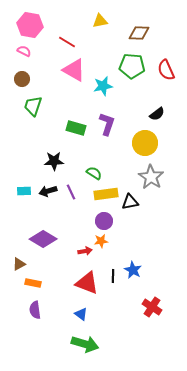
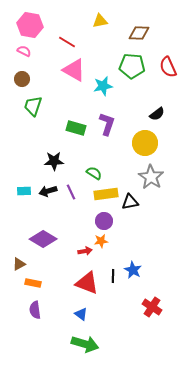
red semicircle: moved 2 px right, 3 px up
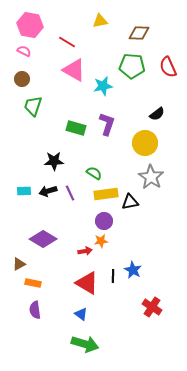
purple line: moved 1 px left, 1 px down
red triangle: rotated 10 degrees clockwise
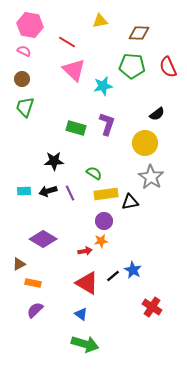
pink triangle: rotated 15 degrees clockwise
green trapezoid: moved 8 px left, 1 px down
black line: rotated 48 degrees clockwise
purple semicircle: rotated 54 degrees clockwise
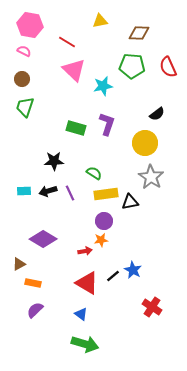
orange star: moved 1 px up
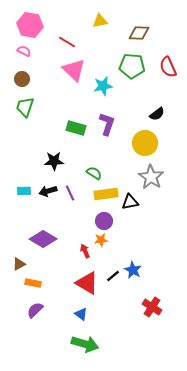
red arrow: rotated 104 degrees counterclockwise
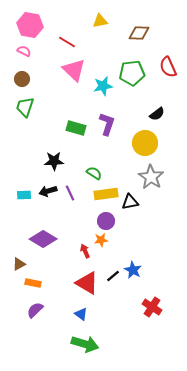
green pentagon: moved 7 px down; rotated 10 degrees counterclockwise
cyan rectangle: moved 4 px down
purple circle: moved 2 px right
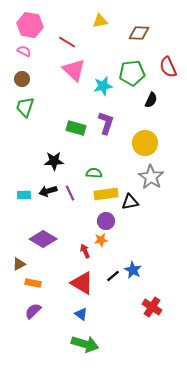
black semicircle: moved 6 px left, 14 px up; rotated 28 degrees counterclockwise
purple L-shape: moved 1 px left, 1 px up
green semicircle: rotated 28 degrees counterclockwise
red triangle: moved 5 px left
purple semicircle: moved 2 px left, 1 px down
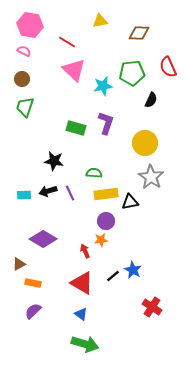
black star: rotated 12 degrees clockwise
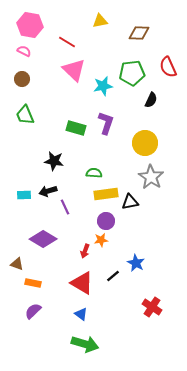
green trapezoid: moved 8 px down; rotated 40 degrees counterclockwise
purple line: moved 5 px left, 14 px down
red arrow: rotated 136 degrees counterclockwise
brown triangle: moved 2 px left; rotated 48 degrees clockwise
blue star: moved 3 px right, 7 px up
